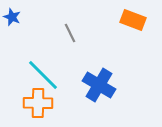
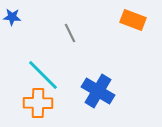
blue star: rotated 18 degrees counterclockwise
blue cross: moved 1 px left, 6 px down
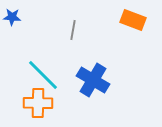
gray line: moved 3 px right, 3 px up; rotated 36 degrees clockwise
blue cross: moved 5 px left, 11 px up
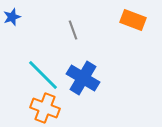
blue star: rotated 24 degrees counterclockwise
gray line: rotated 30 degrees counterclockwise
blue cross: moved 10 px left, 2 px up
orange cross: moved 7 px right, 5 px down; rotated 20 degrees clockwise
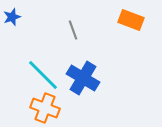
orange rectangle: moved 2 px left
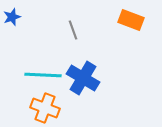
cyan line: rotated 42 degrees counterclockwise
